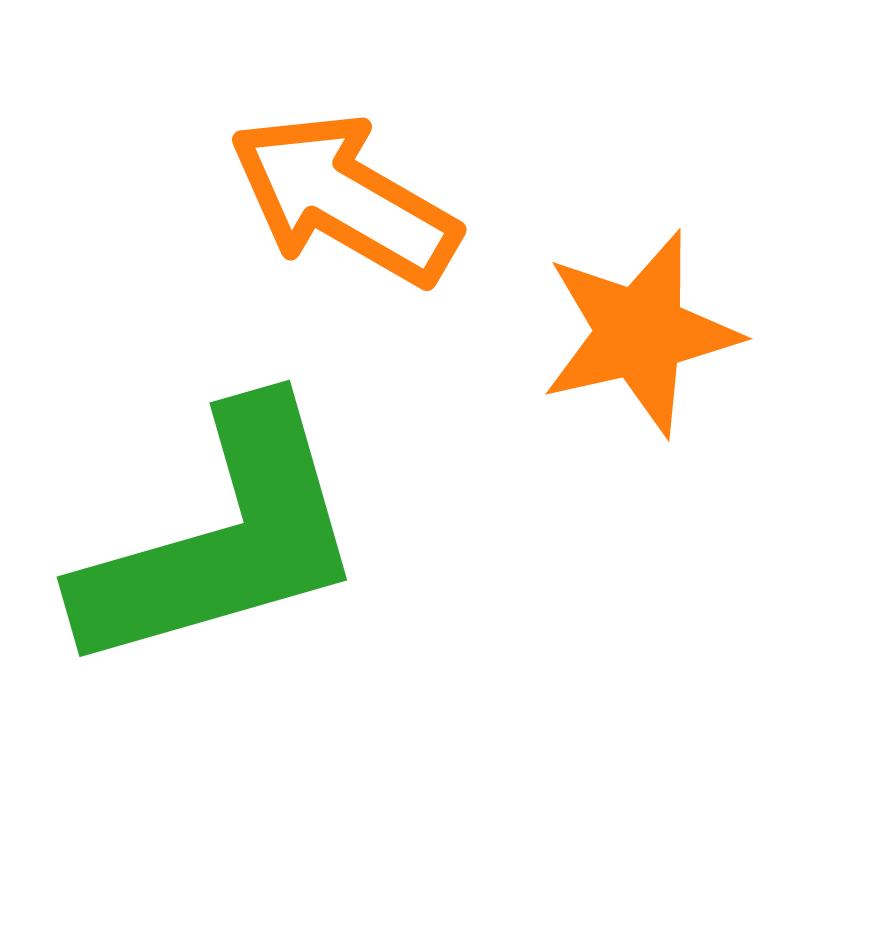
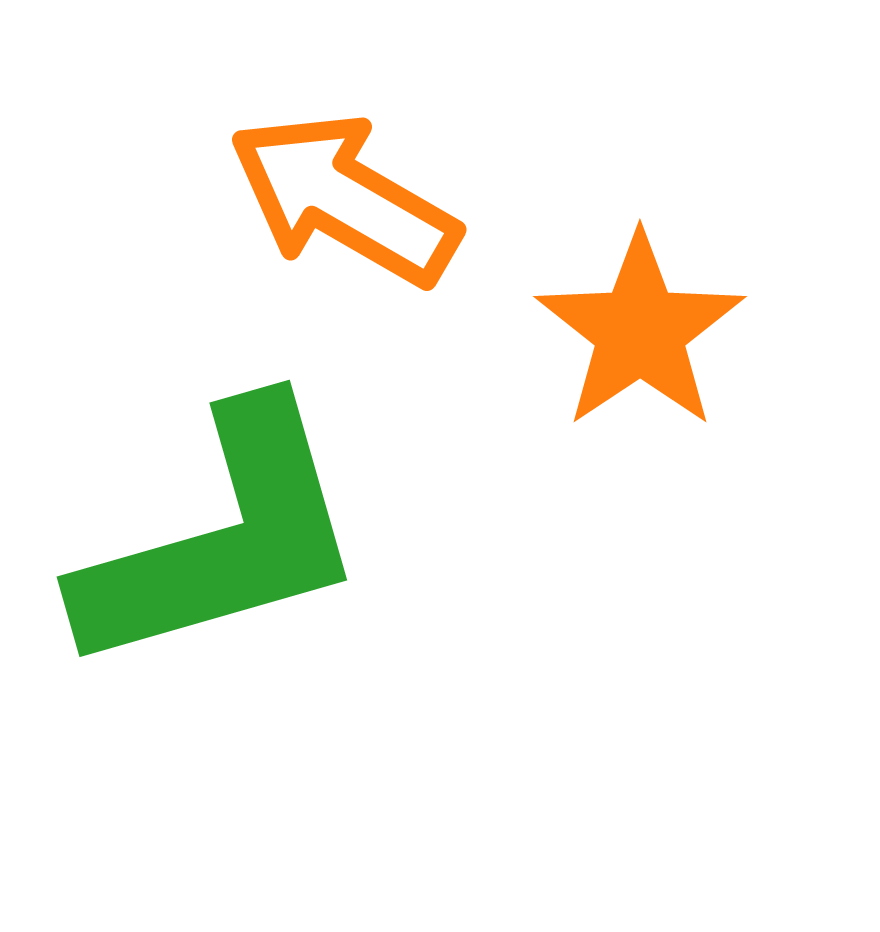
orange star: moved 2 px up; rotated 21 degrees counterclockwise
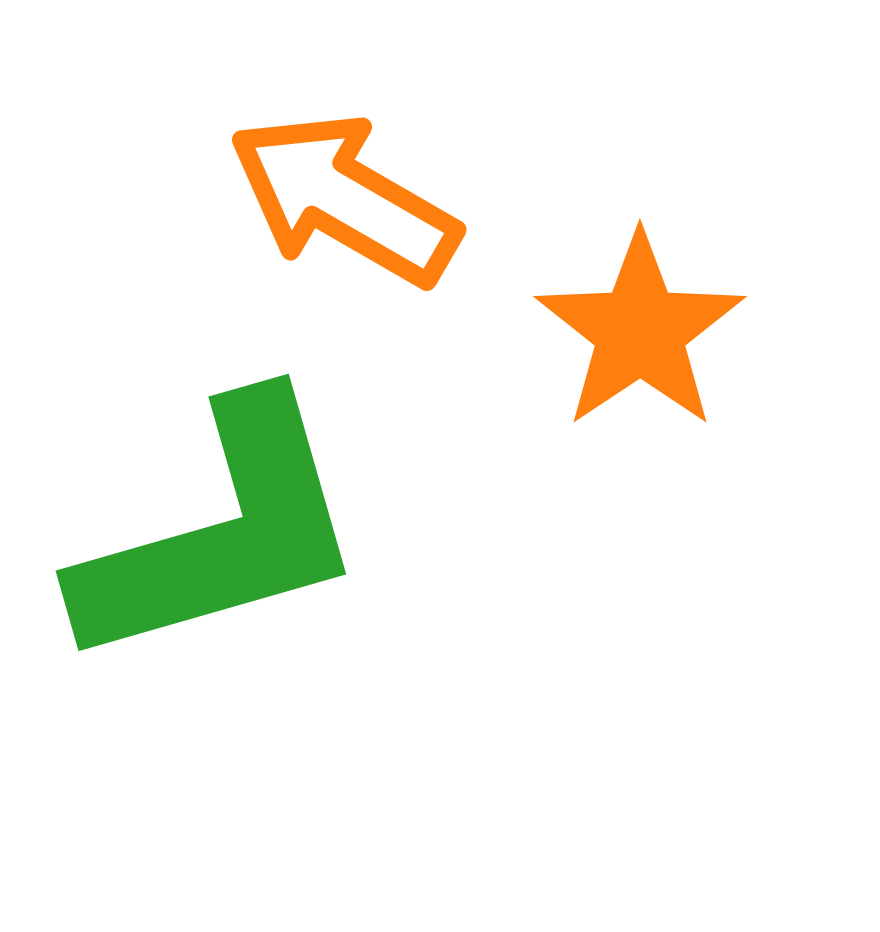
green L-shape: moved 1 px left, 6 px up
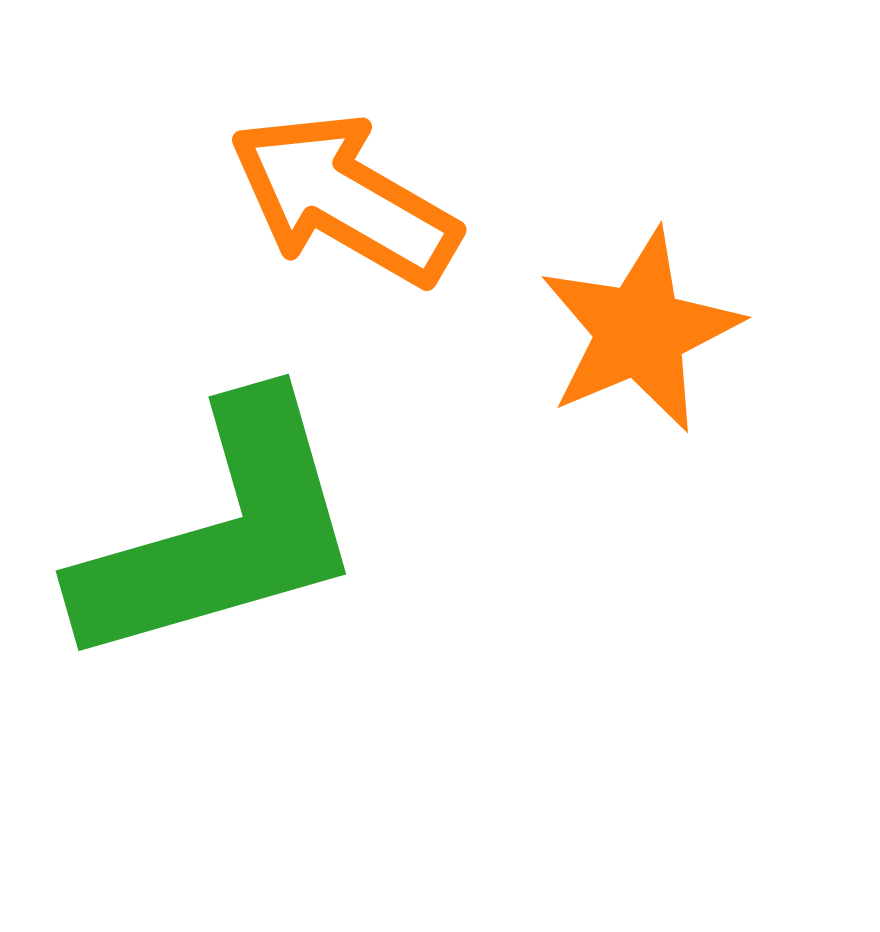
orange star: rotated 11 degrees clockwise
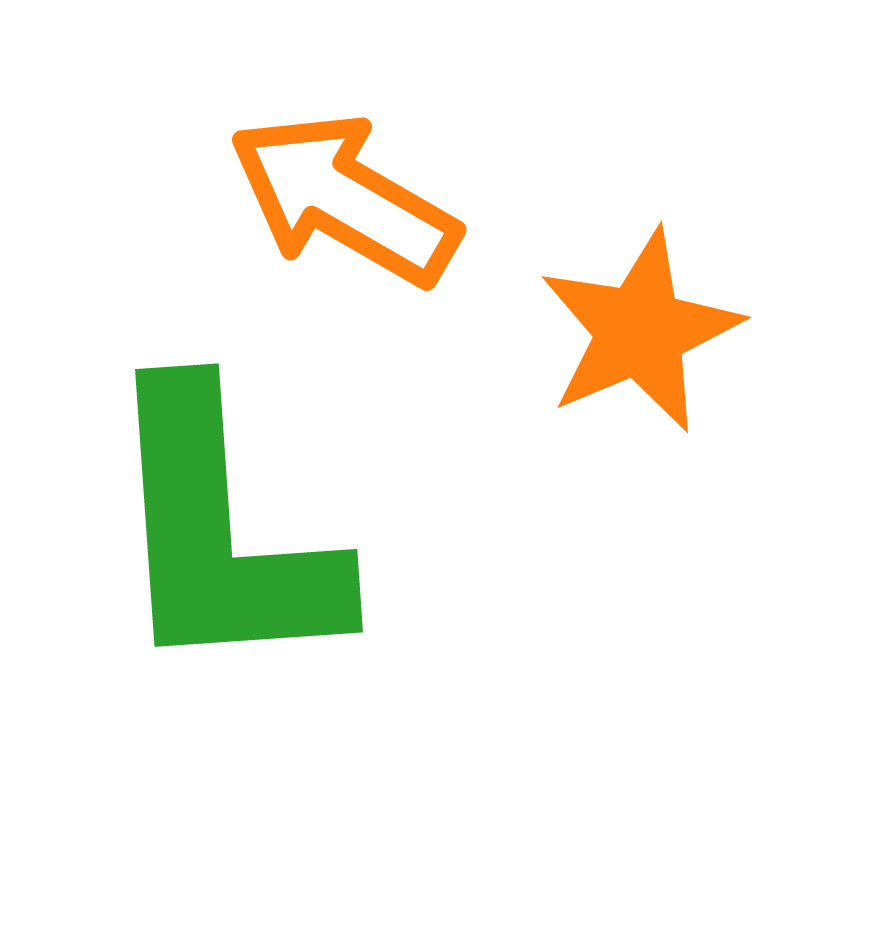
green L-shape: rotated 102 degrees clockwise
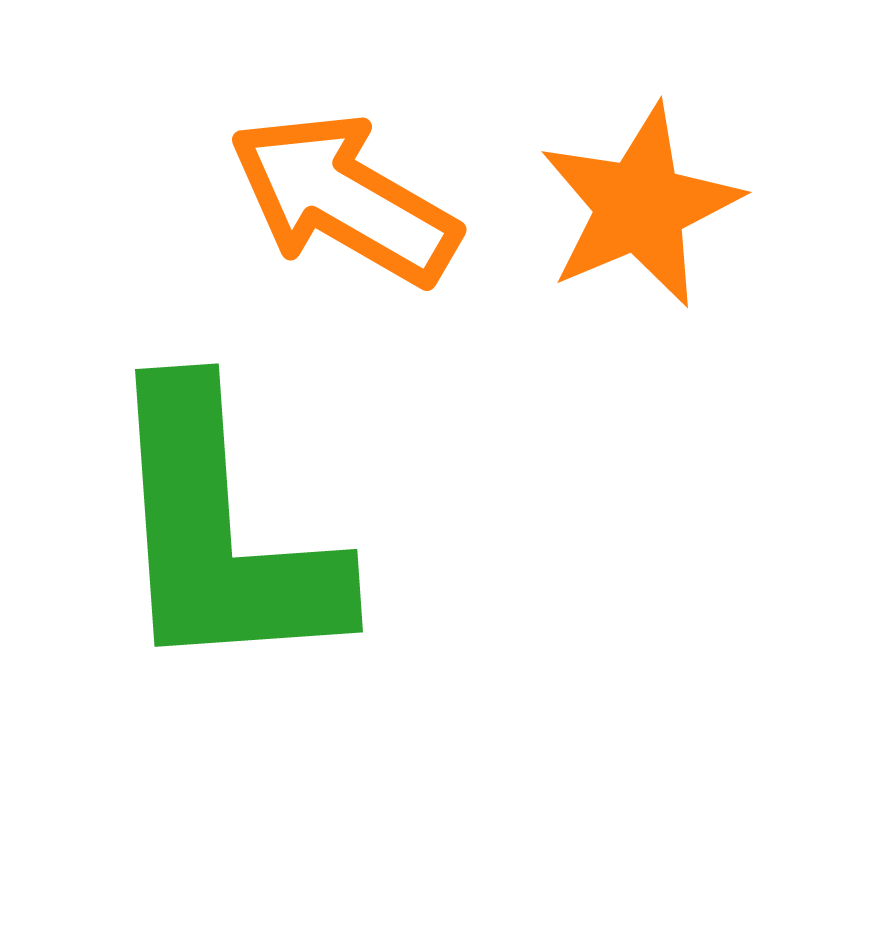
orange star: moved 125 px up
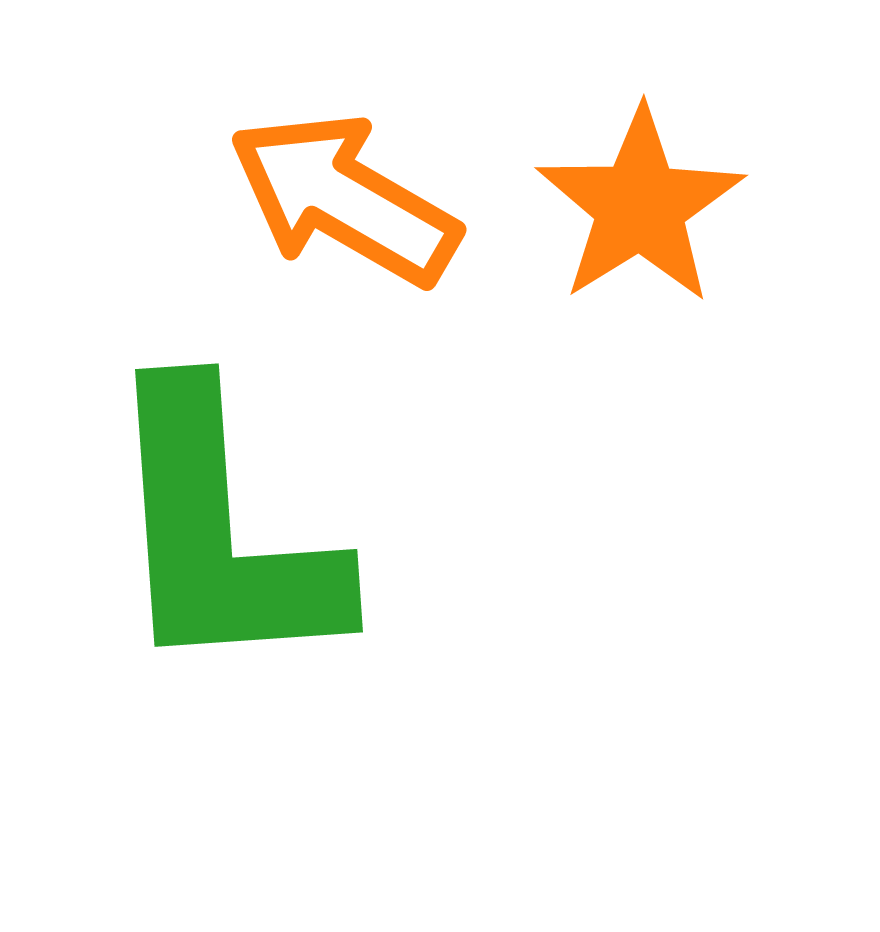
orange star: rotated 9 degrees counterclockwise
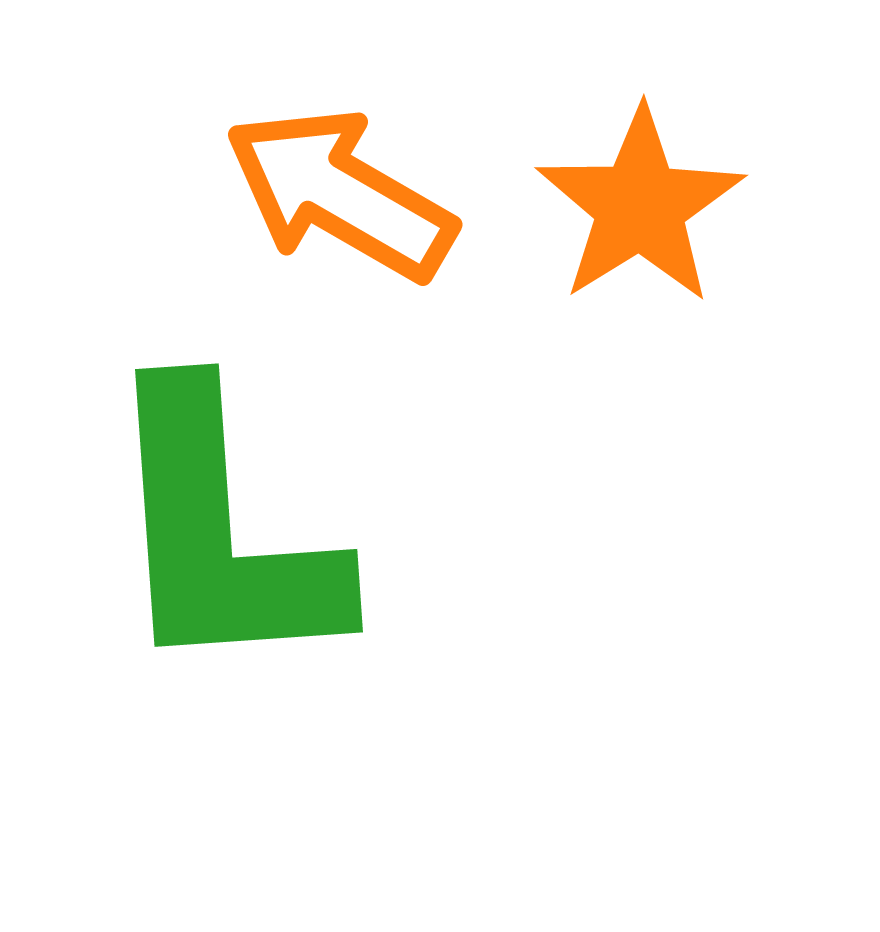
orange arrow: moved 4 px left, 5 px up
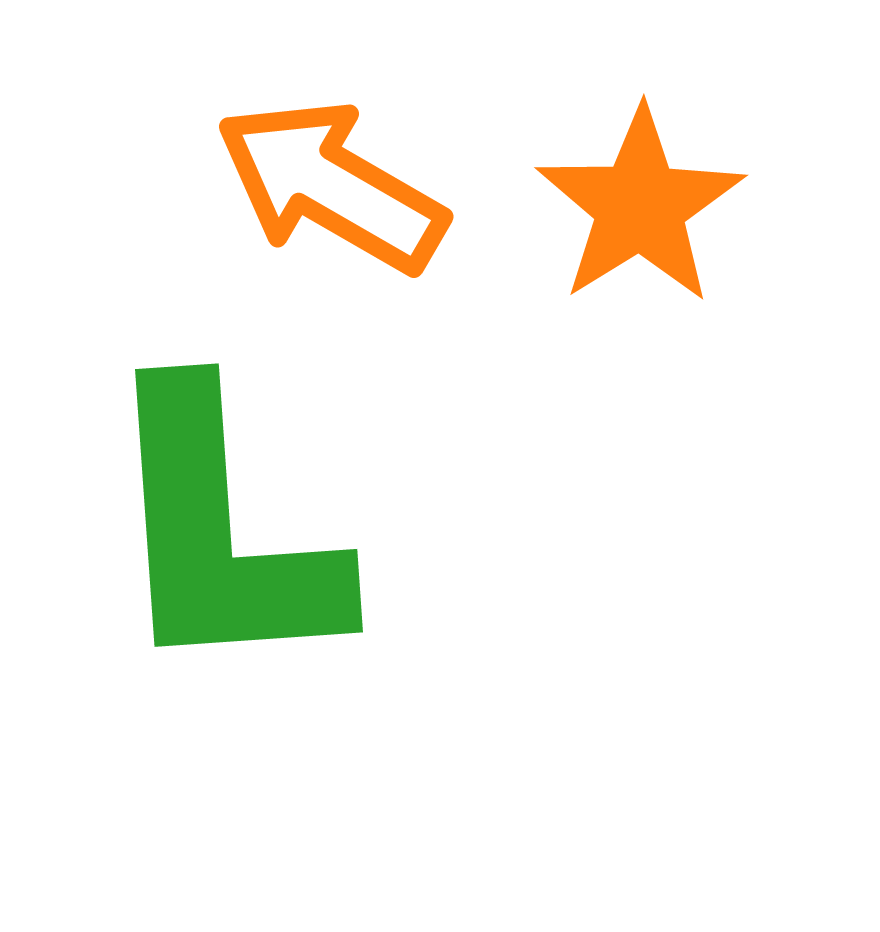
orange arrow: moved 9 px left, 8 px up
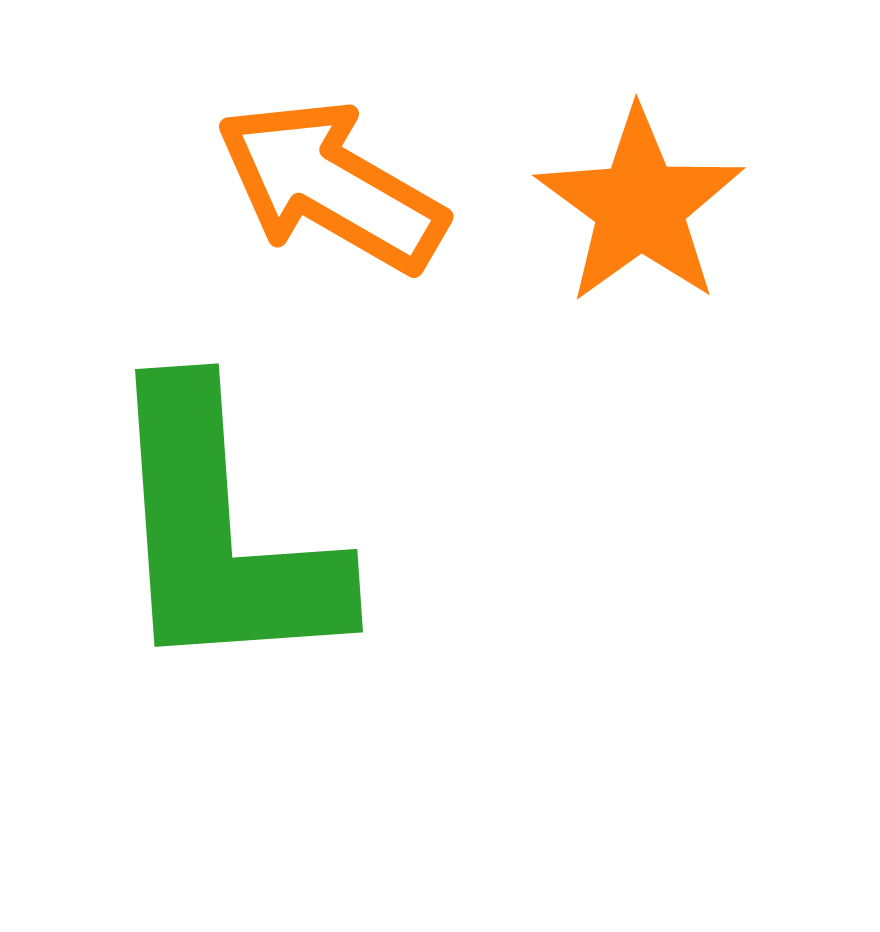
orange star: rotated 4 degrees counterclockwise
